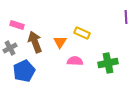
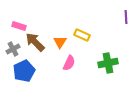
pink rectangle: moved 2 px right, 1 px down
yellow rectangle: moved 2 px down
brown arrow: rotated 25 degrees counterclockwise
gray cross: moved 3 px right, 1 px down
pink semicircle: moved 6 px left, 2 px down; rotated 112 degrees clockwise
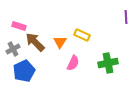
pink semicircle: moved 4 px right
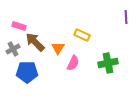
orange triangle: moved 2 px left, 6 px down
blue pentagon: moved 3 px right, 1 px down; rotated 25 degrees clockwise
